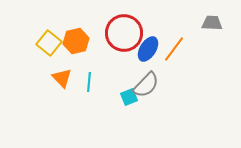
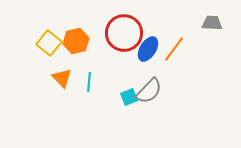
gray semicircle: moved 3 px right, 6 px down
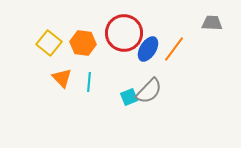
orange hexagon: moved 7 px right, 2 px down; rotated 20 degrees clockwise
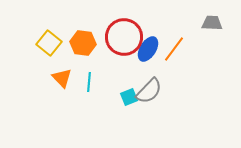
red circle: moved 4 px down
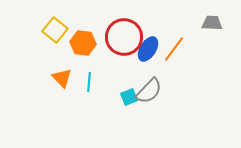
yellow square: moved 6 px right, 13 px up
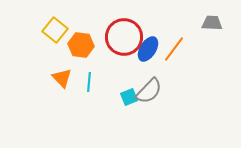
orange hexagon: moved 2 px left, 2 px down
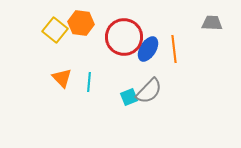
orange hexagon: moved 22 px up
orange line: rotated 44 degrees counterclockwise
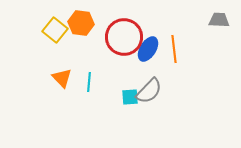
gray trapezoid: moved 7 px right, 3 px up
cyan square: moved 1 px right; rotated 18 degrees clockwise
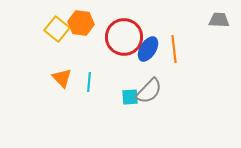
yellow square: moved 2 px right, 1 px up
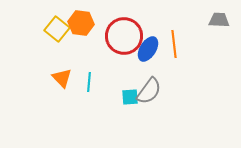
red circle: moved 1 px up
orange line: moved 5 px up
gray semicircle: rotated 8 degrees counterclockwise
